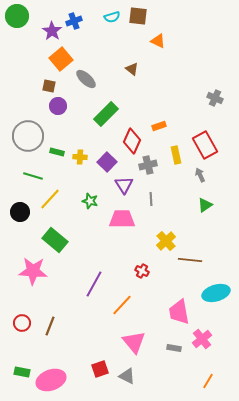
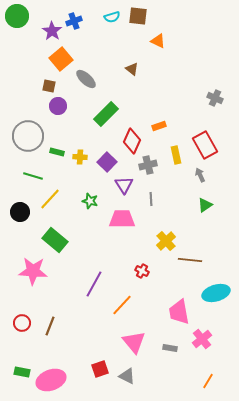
gray rectangle at (174, 348): moved 4 px left
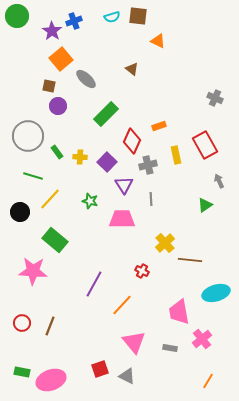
green rectangle at (57, 152): rotated 40 degrees clockwise
gray arrow at (200, 175): moved 19 px right, 6 px down
yellow cross at (166, 241): moved 1 px left, 2 px down
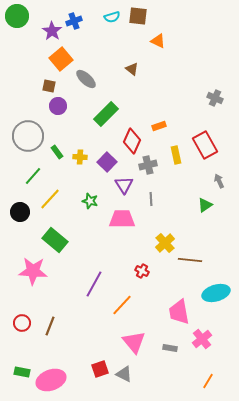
green line at (33, 176): rotated 66 degrees counterclockwise
gray triangle at (127, 376): moved 3 px left, 2 px up
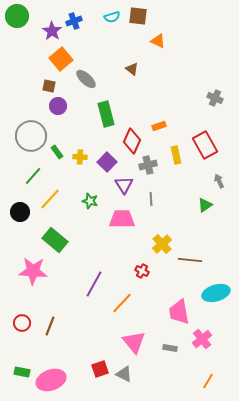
green rectangle at (106, 114): rotated 60 degrees counterclockwise
gray circle at (28, 136): moved 3 px right
yellow cross at (165, 243): moved 3 px left, 1 px down
orange line at (122, 305): moved 2 px up
